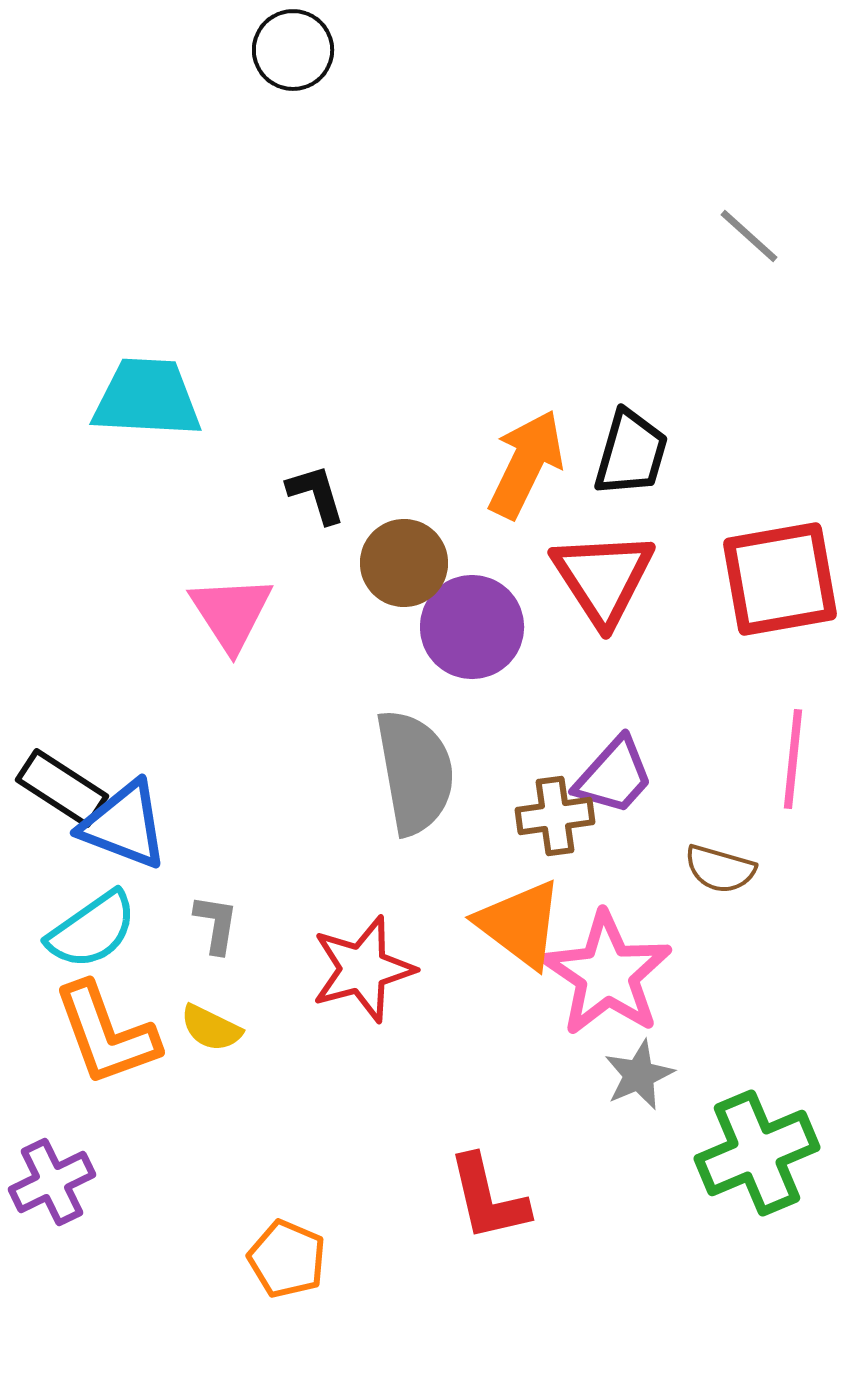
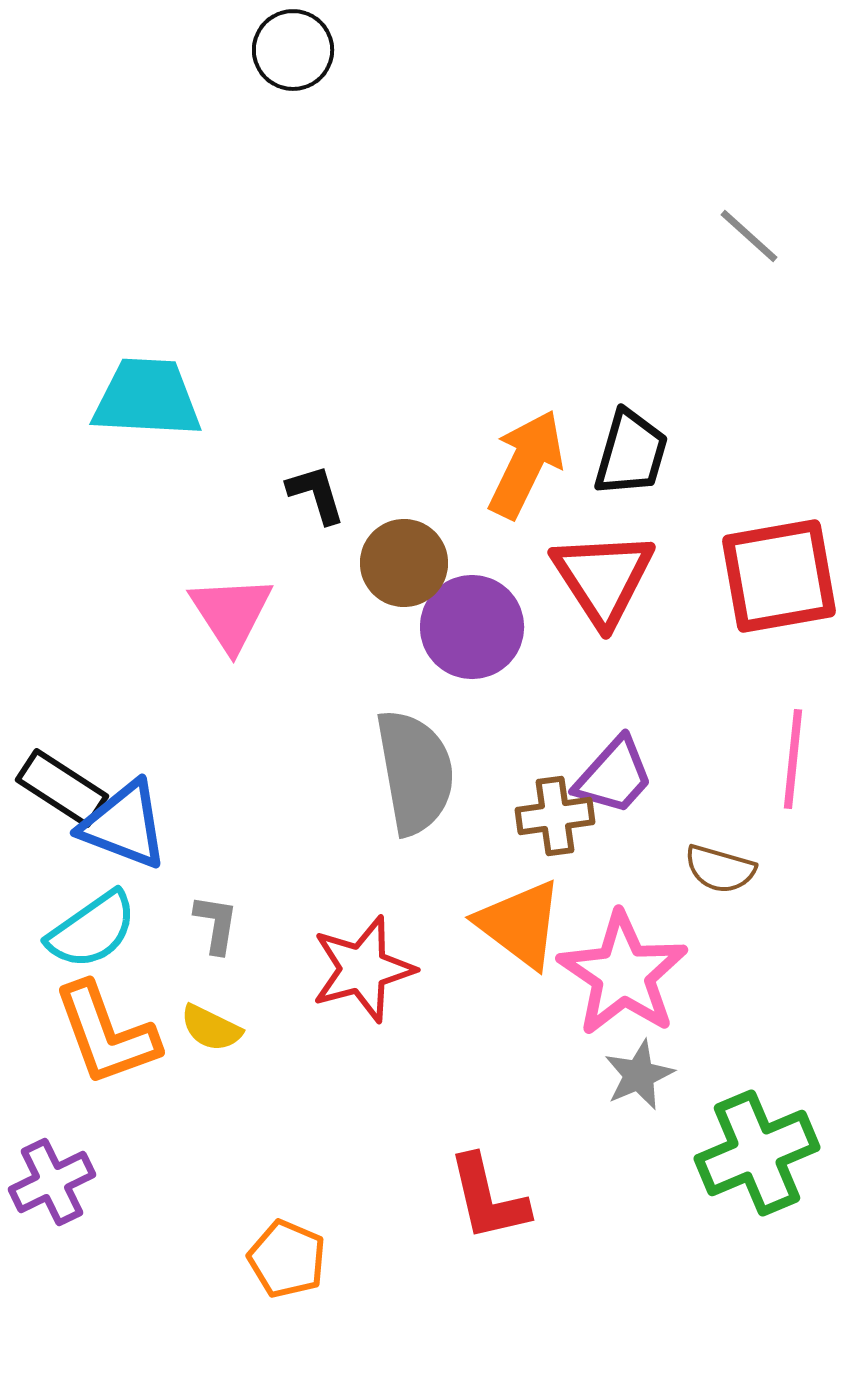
red square: moved 1 px left, 3 px up
pink star: moved 16 px right
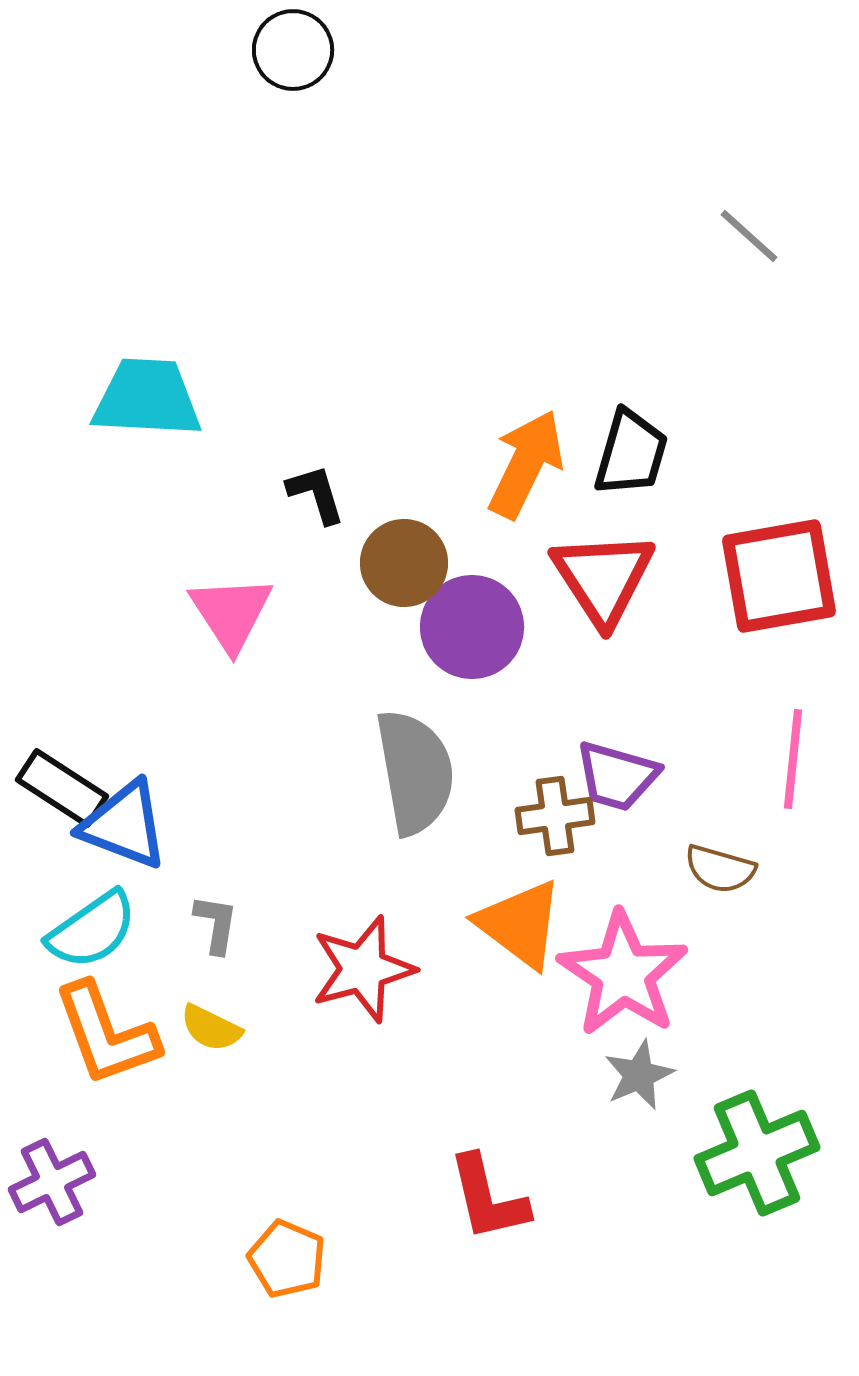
purple trapezoid: moved 3 px right; rotated 64 degrees clockwise
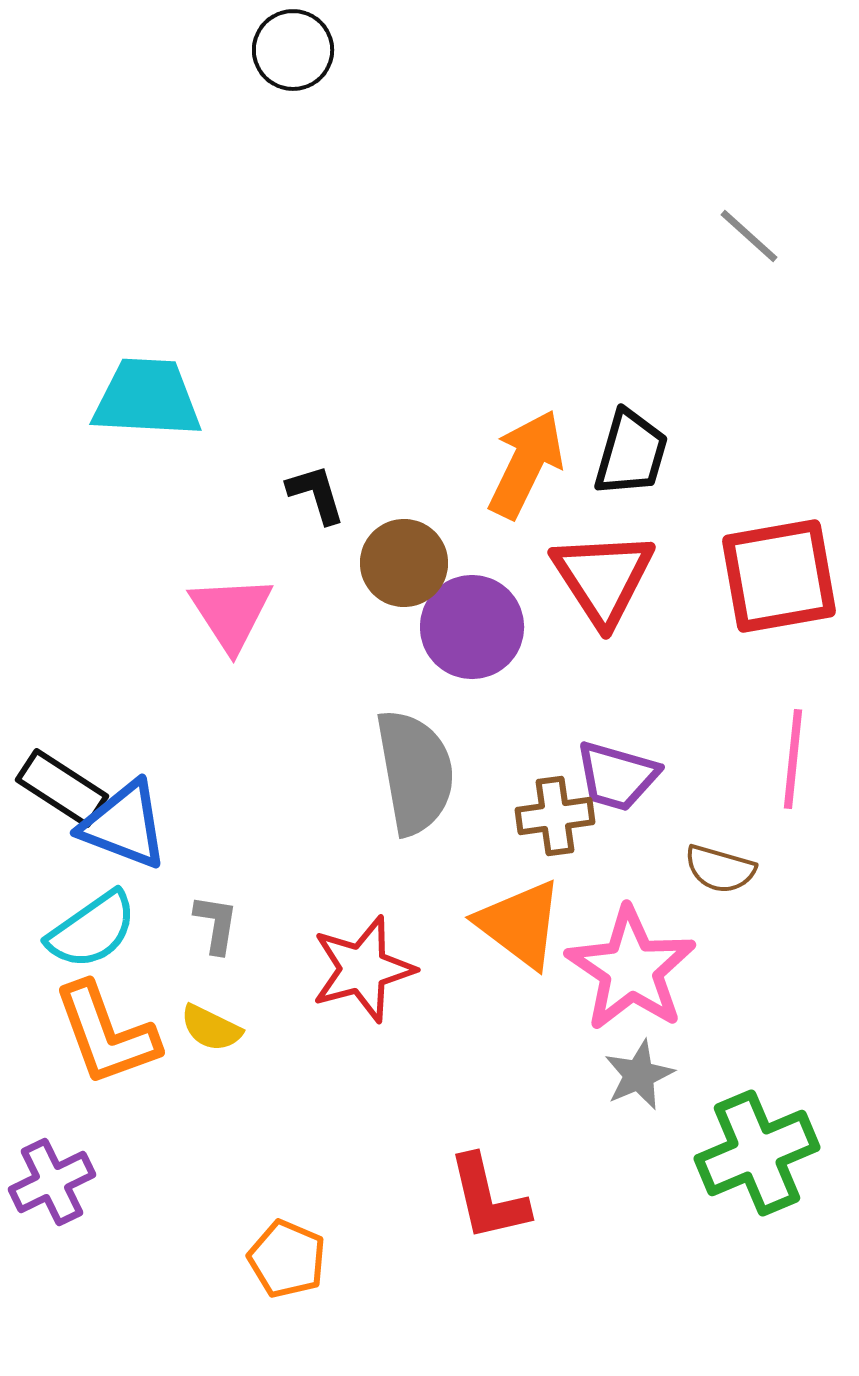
pink star: moved 8 px right, 5 px up
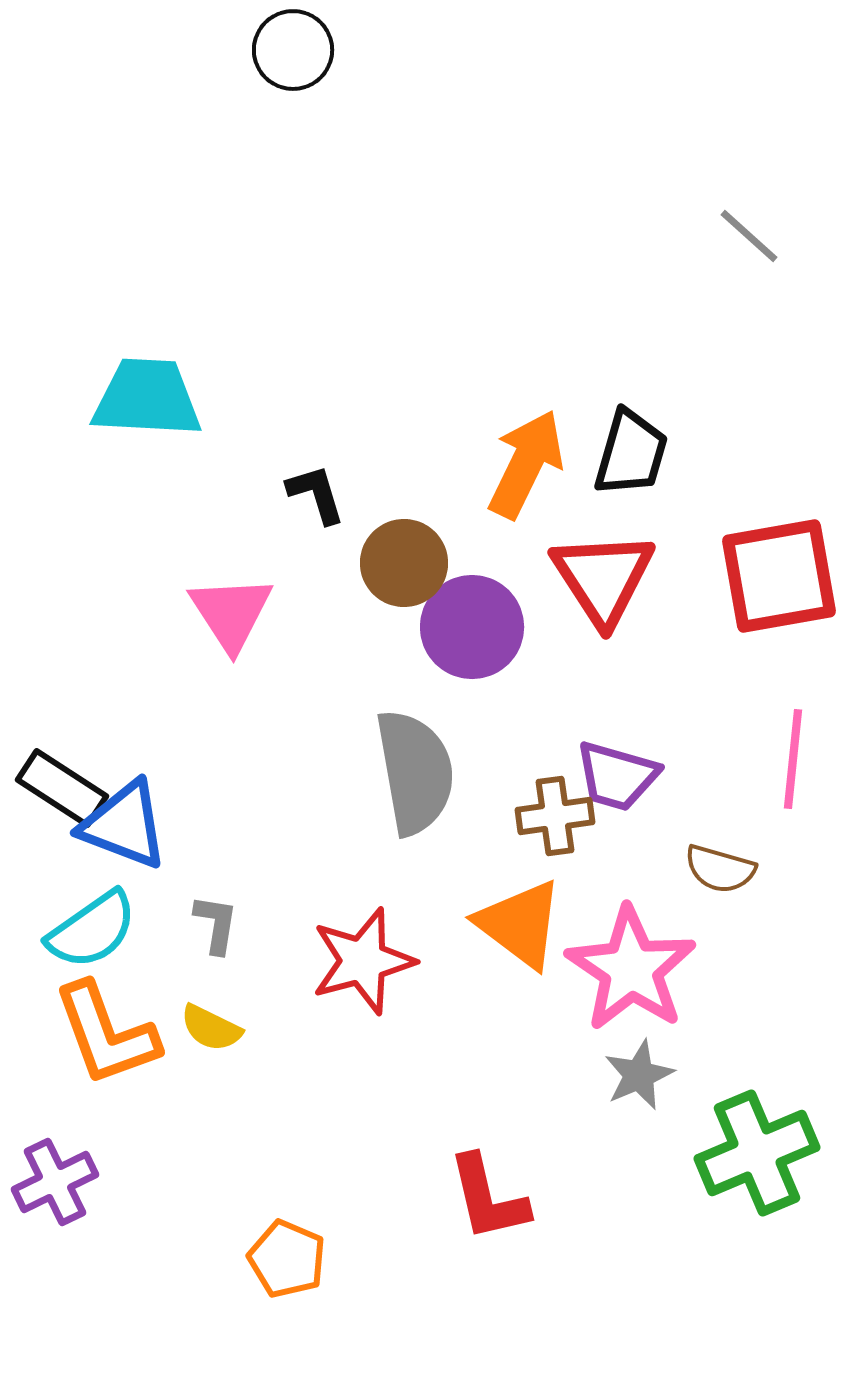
red star: moved 8 px up
purple cross: moved 3 px right
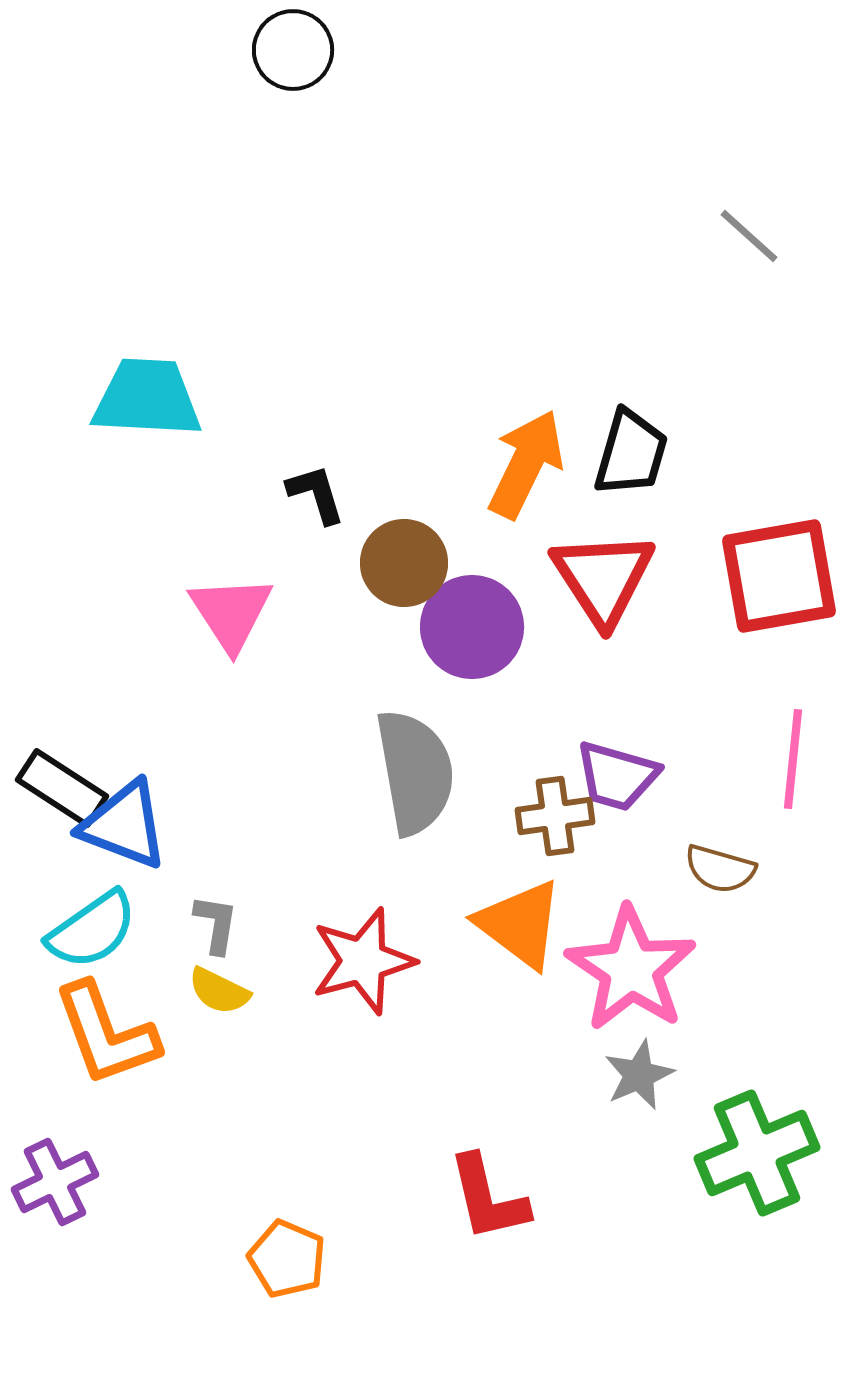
yellow semicircle: moved 8 px right, 37 px up
